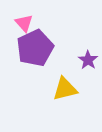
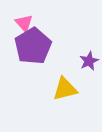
purple pentagon: moved 2 px left, 2 px up; rotated 6 degrees counterclockwise
purple star: moved 1 px right, 1 px down; rotated 12 degrees clockwise
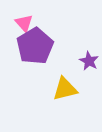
purple pentagon: moved 2 px right
purple star: rotated 18 degrees counterclockwise
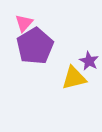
pink triangle: rotated 24 degrees clockwise
yellow triangle: moved 9 px right, 11 px up
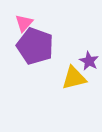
purple pentagon: rotated 21 degrees counterclockwise
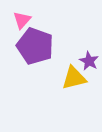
pink triangle: moved 2 px left, 3 px up
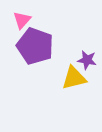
purple star: moved 2 px left, 1 px up; rotated 18 degrees counterclockwise
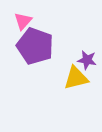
pink triangle: moved 1 px right, 1 px down
yellow triangle: moved 2 px right
